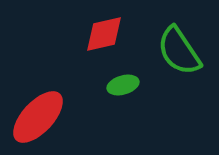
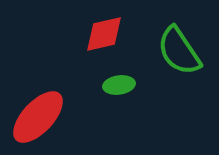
green ellipse: moved 4 px left; rotated 8 degrees clockwise
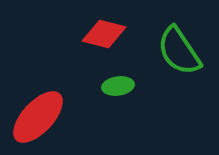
red diamond: rotated 27 degrees clockwise
green ellipse: moved 1 px left, 1 px down
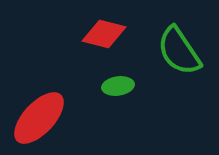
red ellipse: moved 1 px right, 1 px down
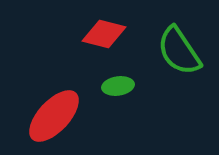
red ellipse: moved 15 px right, 2 px up
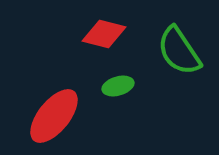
green ellipse: rotated 8 degrees counterclockwise
red ellipse: rotated 4 degrees counterclockwise
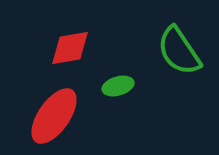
red diamond: moved 34 px left, 14 px down; rotated 24 degrees counterclockwise
red ellipse: rotated 4 degrees counterclockwise
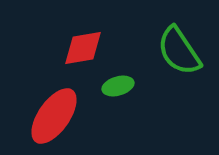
red diamond: moved 13 px right
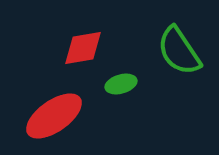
green ellipse: moved 3 px right, 2 px up
red ellipse: rotated 20 degrees clockwise
